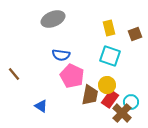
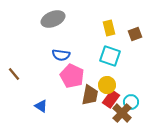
red rectangle: moved 1 px right
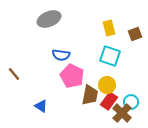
gray ellipse: moved 4 px left
red rectangle: moved 2 px left, 2 px down
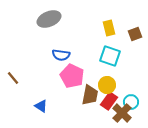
brown line: moved 1 px left, 4 px down
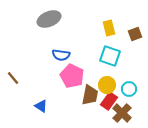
cyan circle: moved 2 px left, 13 px up
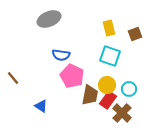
red rectangle: moved 1 px left, 1 px up
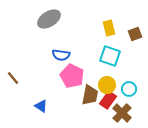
gray ellipse: rotated 10 degrees counterclockwise
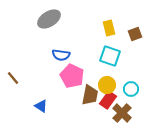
cyan circle: moved 2 px right
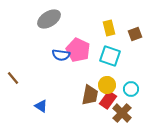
pink pentagon: moved 6 px right, 26 px up
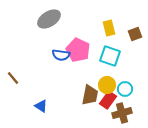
cyan circle: moved 6 px left
brown cross: rotated 30 degrees clockwise
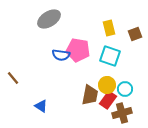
pink pentagon: rotated 15 degrees counterclockwise
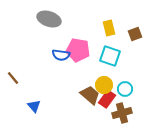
gray ellipse: rotated 50 degrees clockwise
yellow circle: moved 3 px left
brown trapezoid: rotated 60 degrees counterclockwise
red rectangle: moved 1 px left, 1 px up
blue triangle: moved 7 px left; rotated 16 degrees clockwise
